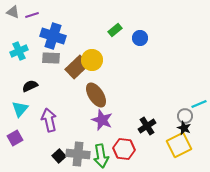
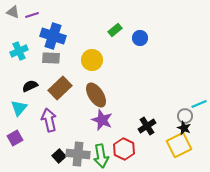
brown rectangle: moved 17 px left, 21 px down
cyan triangle: moved 1 px left, 1 px up
red hexagon: rotated 20 degrees clockwise
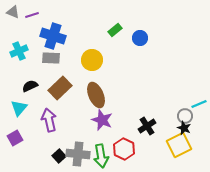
brown ellipse: rotated 10 degrees clockwise
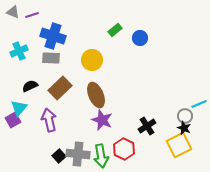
purple square: moved 2 px left, 18 px up
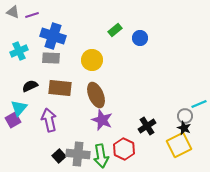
brown rectangle: rotated 50 degrees clockwise
